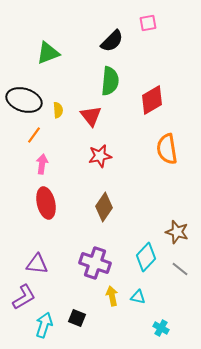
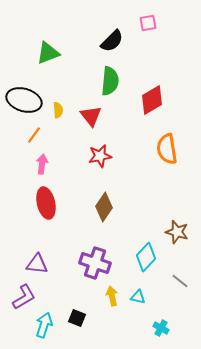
gray line: moved 12 px down
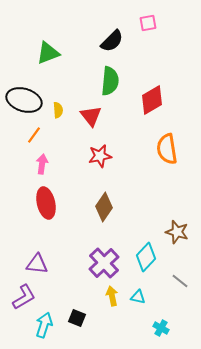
purple cross: moved 9 px right; rotated 28 degrees clockwise
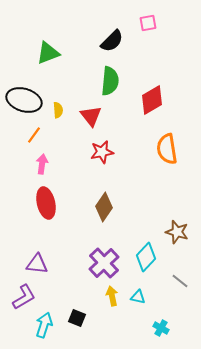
red star: moved 2 px right, 4 px up
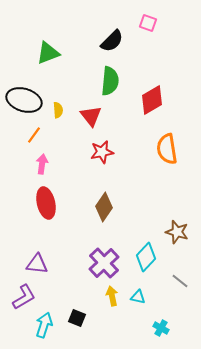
pink square: rotated 30 degrees clockwise
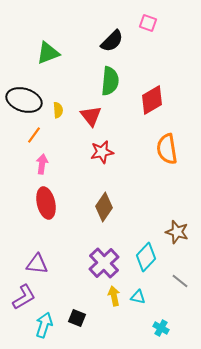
yellow arrow: moved 2 px right
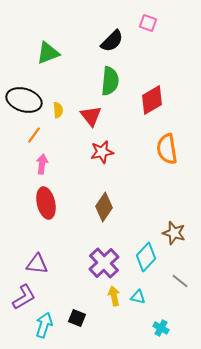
brown star: moved 3 px left, 1 px down
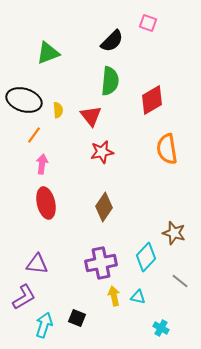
purple cross: moved 3 px left; rotated 32 degrees clockwise
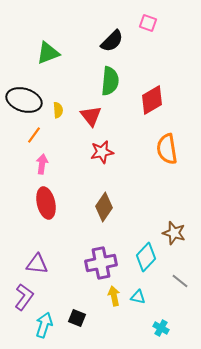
purple L-shape: rotated 24 degrees counterclockwise
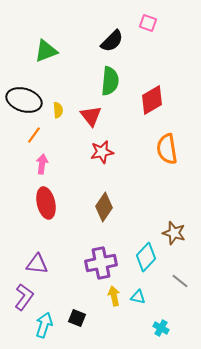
green triangle: moved 2 px left, 2 px up
